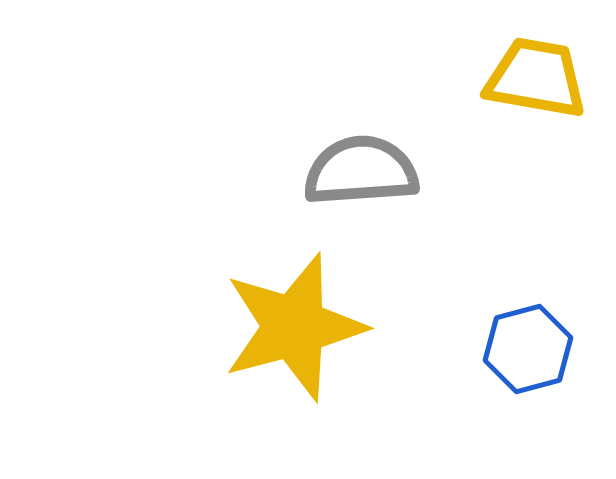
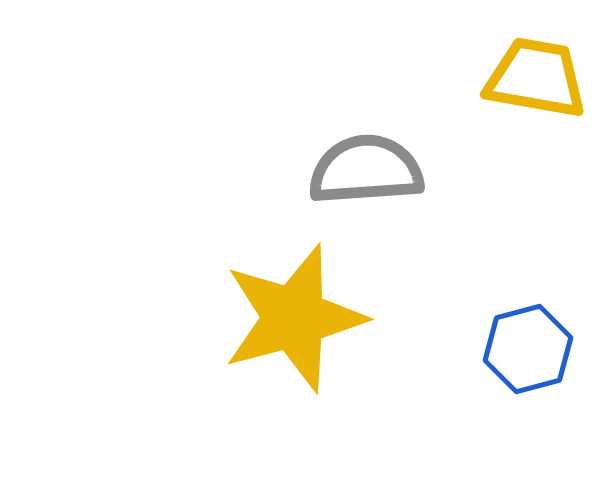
gray semicircle: moved 5 px right, 1 px up
yellow star: moved 9 px up
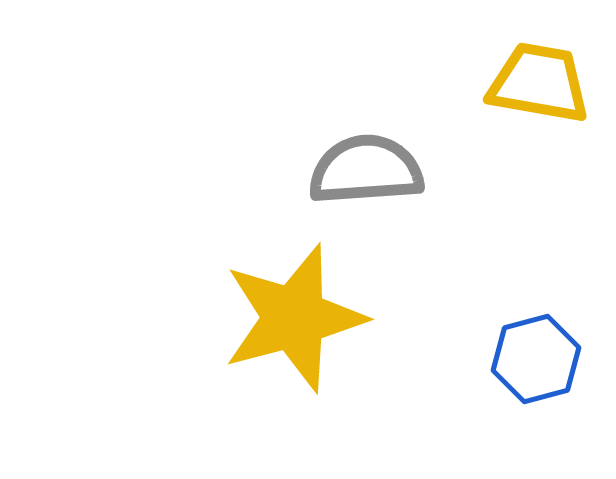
yellow trapezoid: moved 3 px right, 5 px down
blue hexagon: moved 8 px right, 10 px down
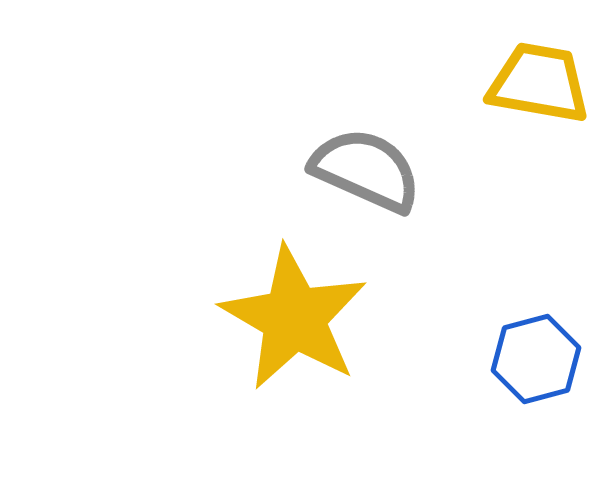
gray semicircle: rotated 28 degrees clockwise
yellow star: rotated 27 degrees counterclockwise
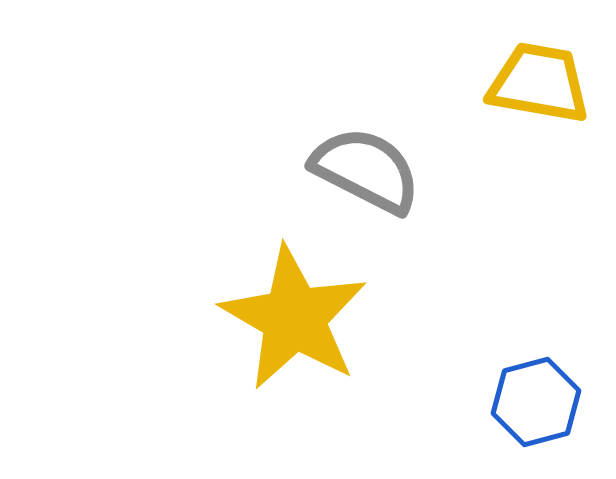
gray semicircle: rotated 3 degrees clockwise
blue hexagon: moved 43 px down
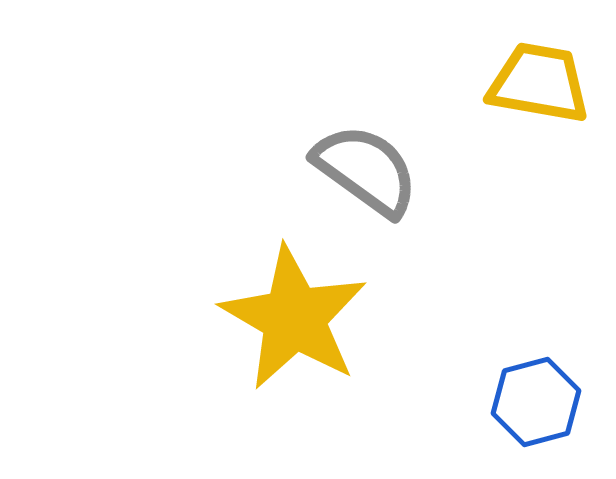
gray semicircle: rotated 9 degrees clockwise
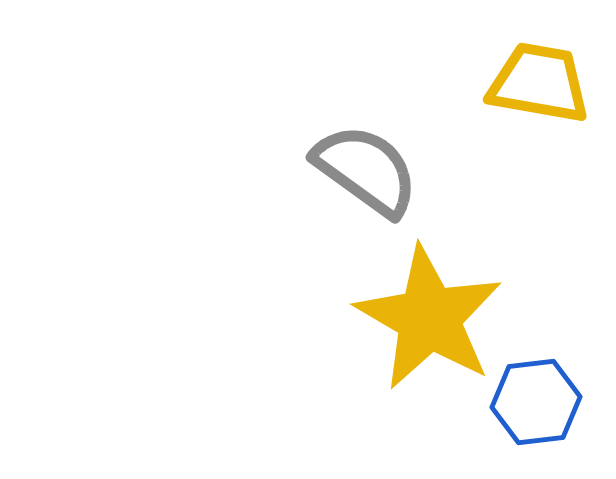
yellow star: moved 135 px right
blue hexagon: rotated 8 degrees clockwise
